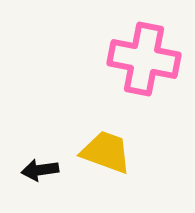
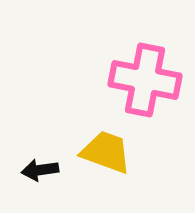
pink cross: moved 1 px right, 21 px down
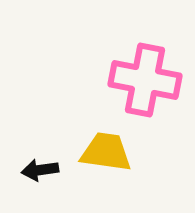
yellow trapezoid: rotated 12 degrees counterclockwise
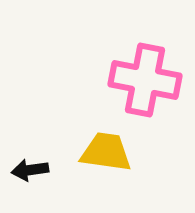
black arrow: moved 10 px left
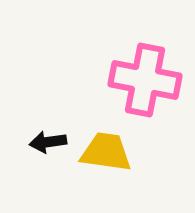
black arrow: moved 18 px right, 28 px up
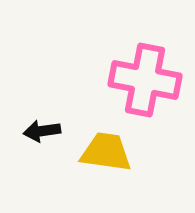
black arrow: moved 6 px left, 11 px up
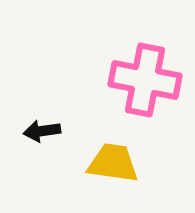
yellow trapezoid: moved 7 px right, 11 px down
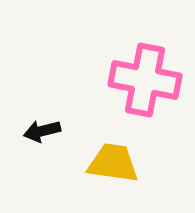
black arrow: rotated 6 degrees counterclockwise
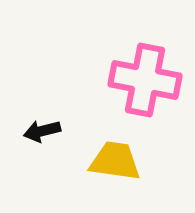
yellow trapezoid: moved 2 px right, 2 px up
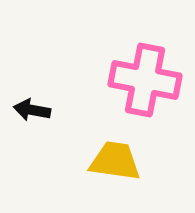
black arrow: moved 10 px left, 21 px up; rotated 24 degrees clockwise
